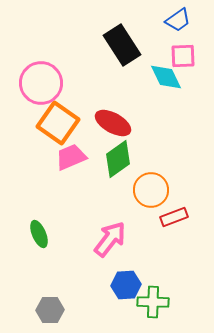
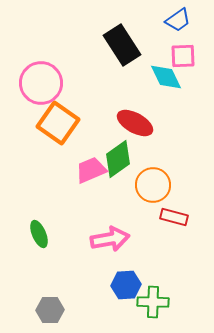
red ellipse: moved 22 px right
pink trapezoid: moved 20 px right, 13 px down
orange circle: moved 2 px right, 5 px up
red rectangle: rotated 36 degrees clockwise
pink arrow: rotated 42 degrees clockwise
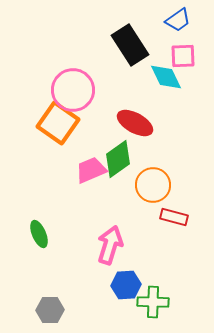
black rectangle: moved 8 px right
pink circle: moved 32 px right, 7 px down
pink arrow: moved 6 px down; rotated 63 degrees counterclockwise
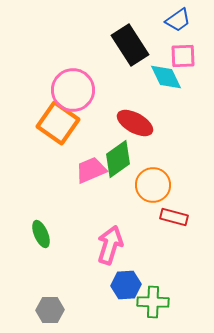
green ellipse: moved 2 px right
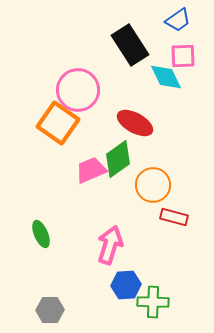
pink circle: moved 5 px right
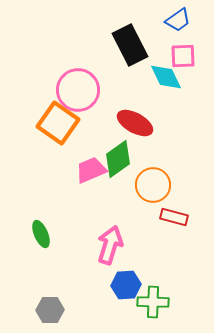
black rectangle: rotated 6 degrees clockwise
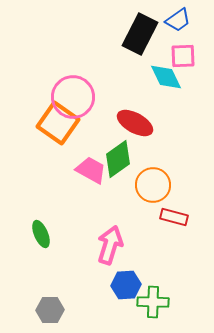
black rectangle: moved 10 px right, 11 px up; rotated 54 degrees clockwise
pink circle: moved 5 px left, 7 px down
pink trapezoid: rotated 52 degrees clockwise
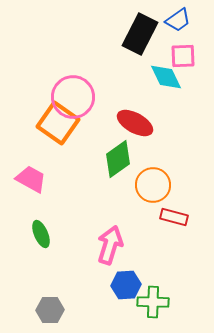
pink trapezoid: moved 60 px left, 9 px down
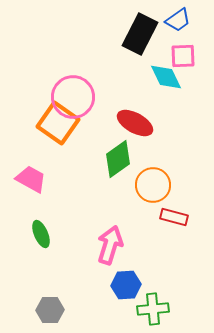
green cross: moved 7 px down; rotated 8 degrees counterclockwise
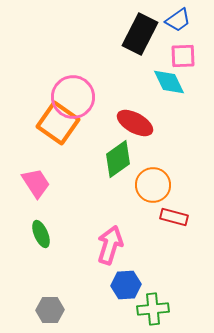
cyan diamond: moved 3 px right, 5 px down
pink trapezoid: moved 5 px right, 4 px down; rotated 28 degrees clockwise
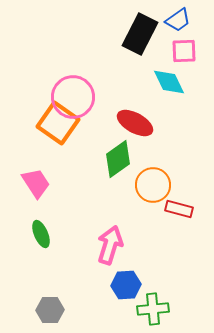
pink square: moved 1 px right, 5 px up
red rectangle: moved 5 px right, 8 px up
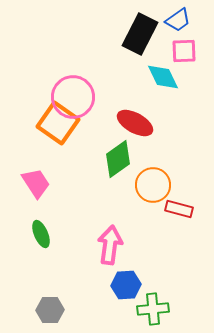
cyan diamond: moved 6 px left, 5 px up
pink arrow: rotated 9 degrees counterclockwise
